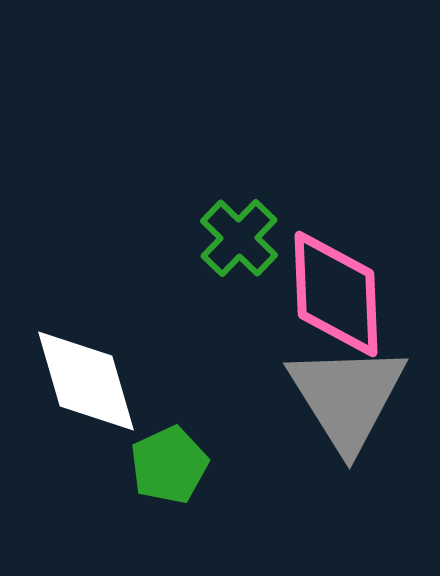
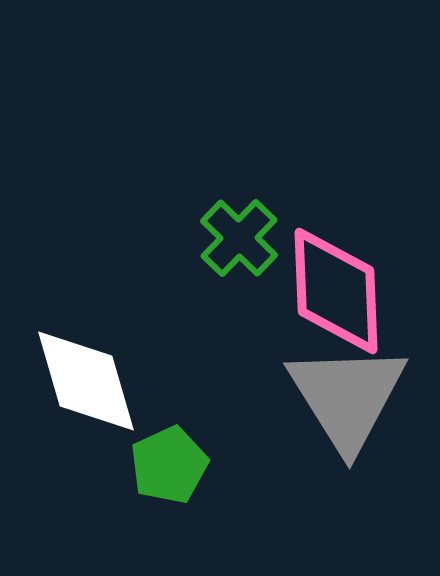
pink diamond: moved 3 px up
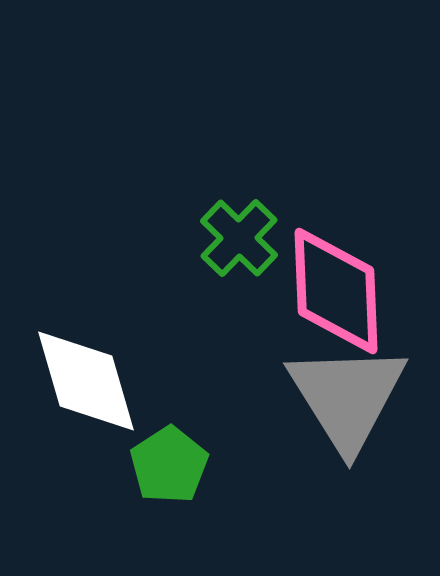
green pentagon: rotated 8 degrees counterclockwise
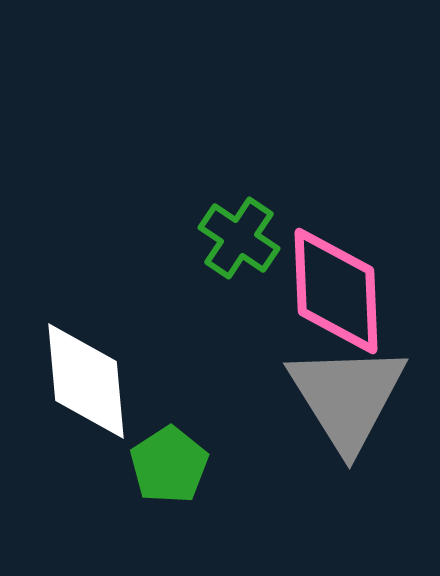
green cross: rotated 10 degrees counterclockwise
white diamond: rotated 11 degrees clockwise
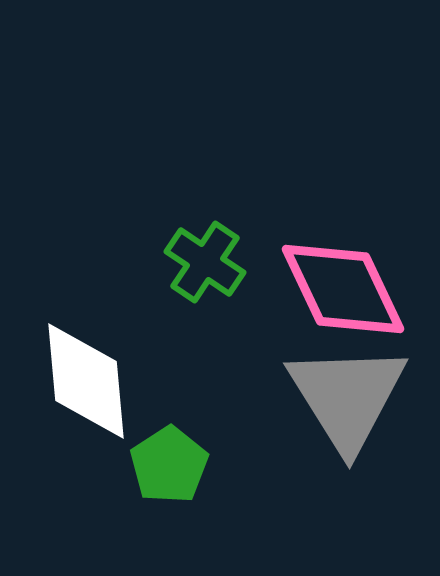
green cross: moved 34 px left, 24 px down
pink diamond: moved 7 px right, 2 px up; rotated 23 degrees counterclockwise
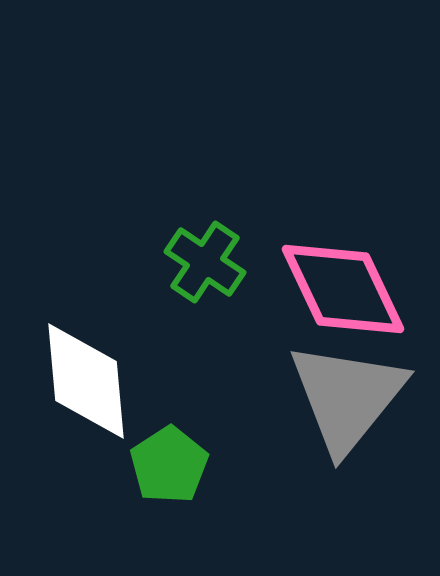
gray triangle: rotated 11 degrees clockwise
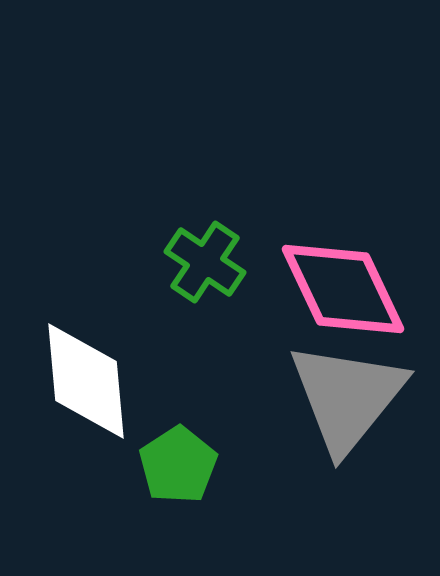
green pentagon: moved 9 px right
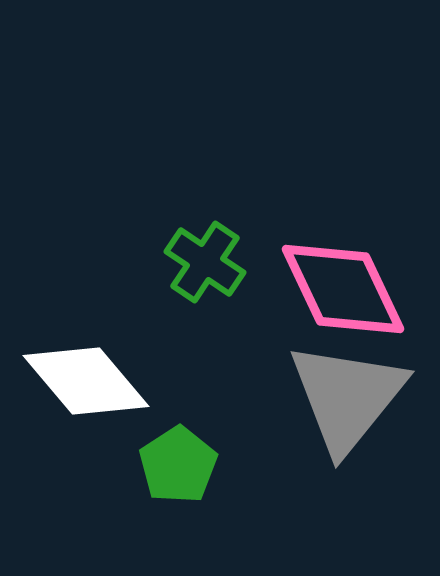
white diamond: rotated 35 degrees counterclockwise
